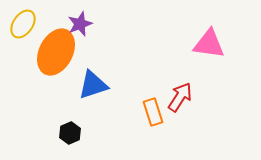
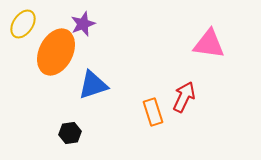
purple star: moved 3 px right
red arrow: moved 4 px right; rotated 8 degrees counterclockwise
black hexagon: rotated 15 degrees clockwise
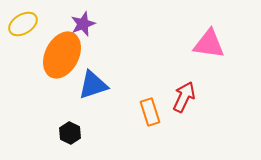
yellow ellipse: rotated 24 degrees clockwise
orange ellipse: moved 6 px right, 3 px down
orange rectangle: moved 3 px left
black hexagon: rotated 25 degrees counterclockwise
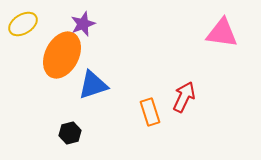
pink triangle: moved 13 px right, 11 px up
black hexagon: rotated 20 degrees clockwise
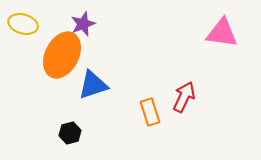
yellow ellipse: rotated 48 degrees clockwise
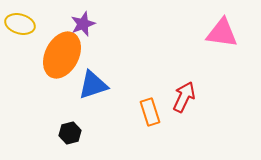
yellow ellipse: moved 3 px left
